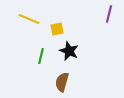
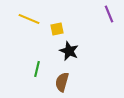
purple line: rotated 36 degrees counterclockwise
green line: moved 4 px left, 13 px down
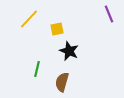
yellow line: rotated 70 degrees counterclockwise
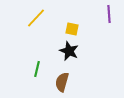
purple line: rotated 18 degrees clockwise
yellow line: moved 7 px right, 1 px up
yellow square: moved 15 px right; rotated 24 degrees clockwise
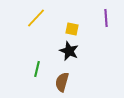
purple line: moved 3 px left, 4 px down
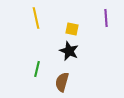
yellow line: rotated 55 degrees counterclockwise
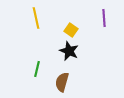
purple line: moved 2 px left
yellow square: moved 1 px left, 1 px down; rotated 24 degrees clockwise
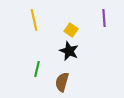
yellow line: moved 2 px left, 2 px down
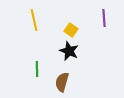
green line: rotated 14 degrees counterclockwise
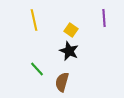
green line: rotated 42 degrees counterclockwise
